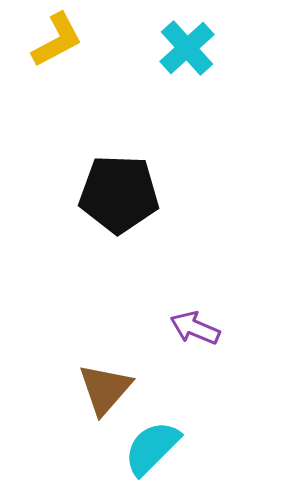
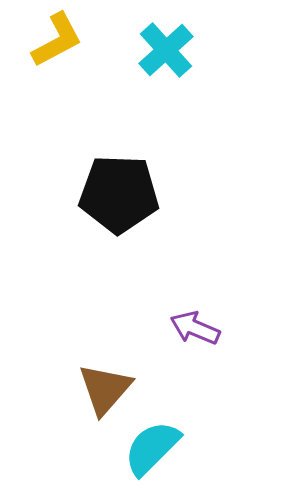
cyan cross: moved 21 px left, 2 px down
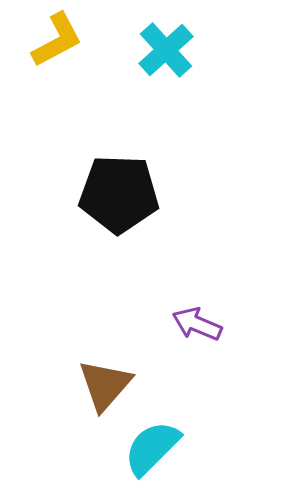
purple arrow: moved 2 px right, 4 px up
brown triangle: moved 4 px up
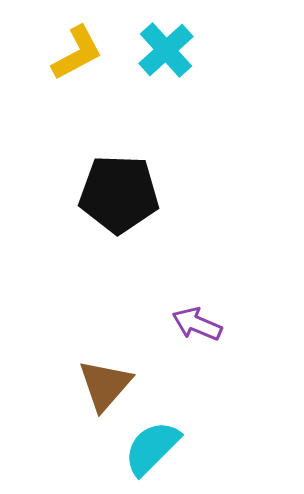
yellow L-shape: moved 20 px right, 13 px down
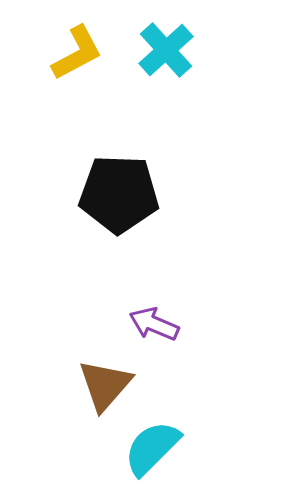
purple arrow: moved 43 px left
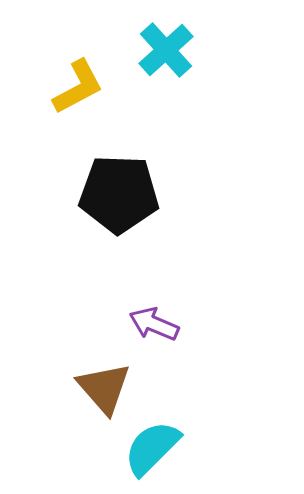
yellow L-shape: moved 1 px right, 34 px down
brown triangle: moved 1 px left, 3 px down; rotated 22 degrees counterclockwise
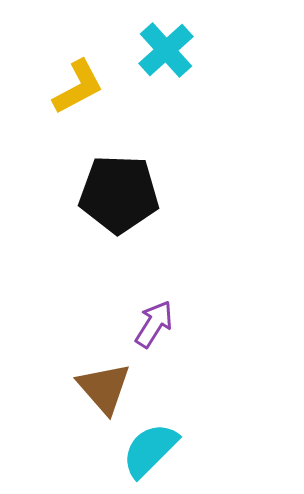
purple arrow: rotated 99 degrees clockwise
cyan semicircle: moved 2 px left, 2 px down
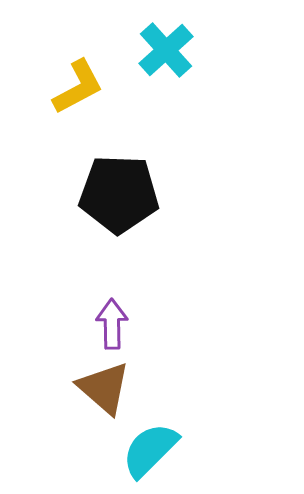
purple arrow: moved 42 px left; rotated 33 degrees counterclockwise
brown triangle: rotated 8 degrees counterclockwise
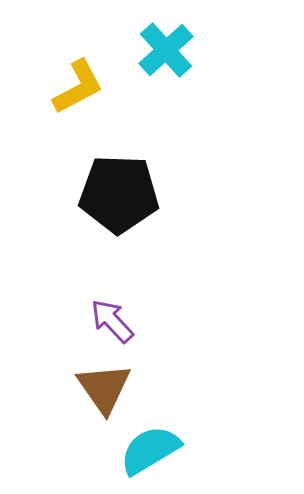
purple arrow: moved 3 px up; rotated 42 degrees counterclockwise
brown triangle: rotated 14 degrees clockwise
cyan semicircle: rotated 14 degrees clockwise
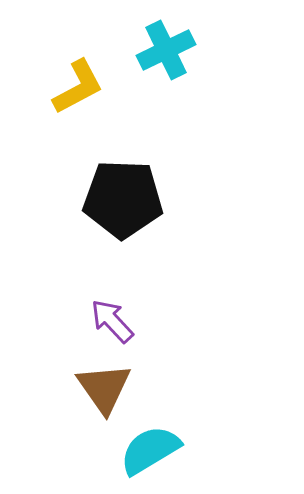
cyan cross: rotated 16 degrees clockwise
black pentagon: moved 4 px right, 5 px down
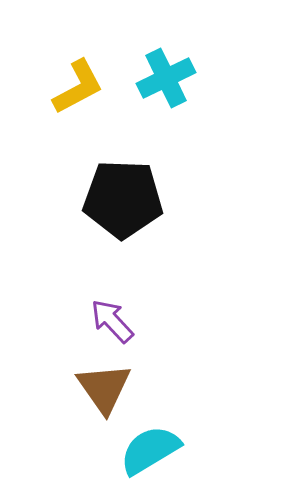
cyan cross: moved 28 px down
